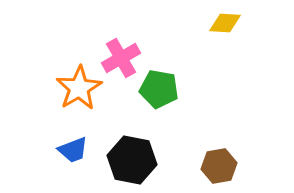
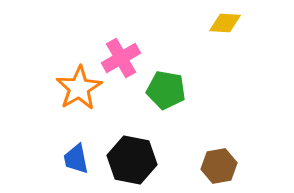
green pentagon: moved 7 px right, 1 px down
blue trapezoid: moved 3 px right, 9 px down; rotated 100 degrees clockwise
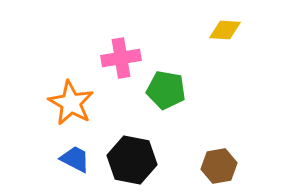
yellow diamond: moved 7 px down
pink cross: rotated 21 degrees clockwise
orange star: moved 8 px left, 15 px down; rotated 12 degrees counterclockwise
blue trapezoid: moved 1 px left; rotated 128 degrees clockwise
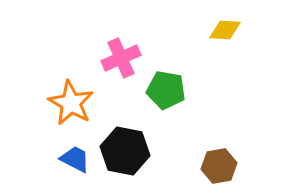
pink cross: rotated 15 degrees counterclockwise
black hexagon: moved 7 px left, 9 px up
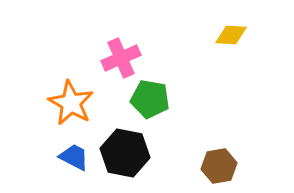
yellow diamond: moved 6 px right, 5 px down
green pentagon: moved 16 px left, 9 px down
black hexagon: moved 2 px down
blue trapezoid: moved 1 px left, 2 px up
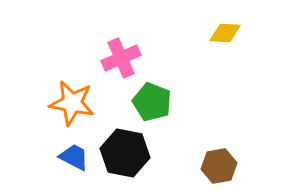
yellow diamond: moved 6 px left, 2 px up
green pentagon: moved 2 px right, 3 px down; rotated 12 degrees clockwise
orange star: moved 1 px right; rotated 18 degrees counterclockwise
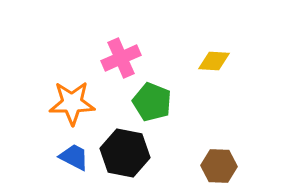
yellow diamond: moved 11 px left, 28 px down
orange star: rotated 12 degrees counterclockwise
brown hexagon: rotated 12 degrees clockwise
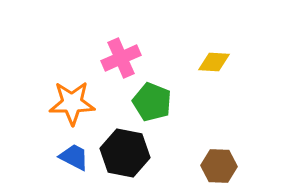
yellow diamond: moved 1 px down
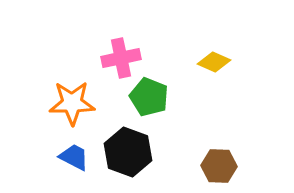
pink cross: rotated 12 degrees clockwise
yellow diamond: rotated 20 degrees clockwise
green pentagon: moved 3 px left, 5 px up
black hexagon: moved 3 px right, 1 px up; rotated 9 degrees clockwise
